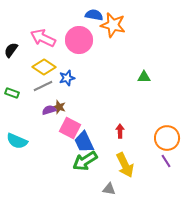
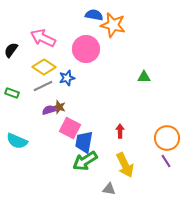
pink circle: moved 7 px right, 9 px down
blue trapezoid: rotated 35 degrees clockwise
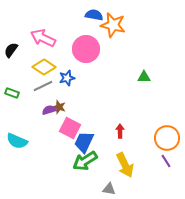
blue trapezoid: rotated 15 degrees clockwise
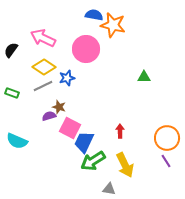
purple semicircle: moved 6 px down
green arrow: moved 8 px right
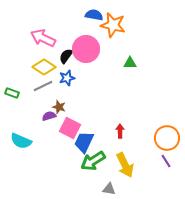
black semicircle: moved 55 px right, 6 px down
green triangle: moved 14 px left, 14 px up
cyan semicircle: moved 4 px right
